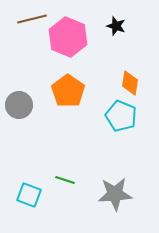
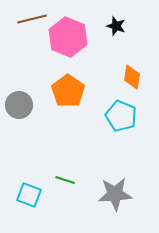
orange diamond: moved 2 px right, 6 px up
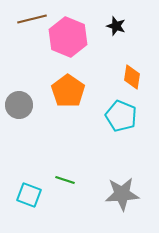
gray star: moved 7 px right
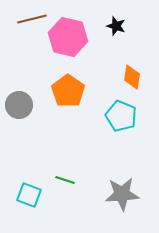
pink hexagon: rotated 9 degrees counterclockwise
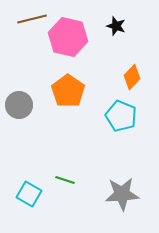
orange diamond: rotated 35 degrees clockwise
cyan square: moved 1 px up; rotated 10 degrees clockwise
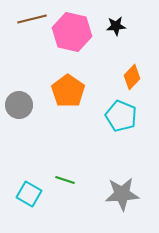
black star: rotated 24 degrees counterclockwise
pink hexagon: moved 4 px right, 5 px up
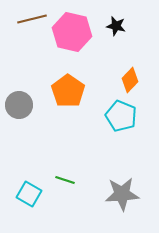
black star: rotated 18 degrees clockwise
orange diamond: moved 2 px left, 3 px down
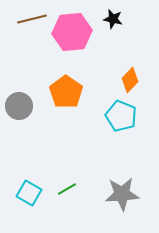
black star: moved 3 px left, 7 px up
pink hexagon: rotated 18 degrees counterclockwise
orange pentagon: moved 2 px left, 1 px down
gray circle: moved 1 px down
green line: moved 2 px right, 9 px down; rotated 48 degrees counterclockwise
cyan square: moved 1 px up
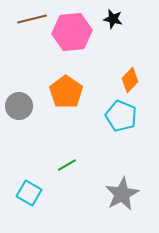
green line: moved 24 px up
gray star: rotated 24 degrees counterclockwise
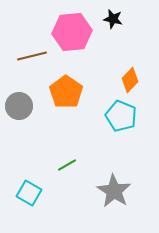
brown line: moved 37 px down
gray star: moved 8 px left, 3 px up; rotated 12 degrees counterclockwise
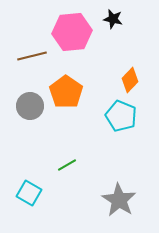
gray circle: moved 11 px right
gray star: moved 5 px right, 9 px down
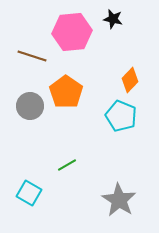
brown line: rotated 32 degrees clockwise
